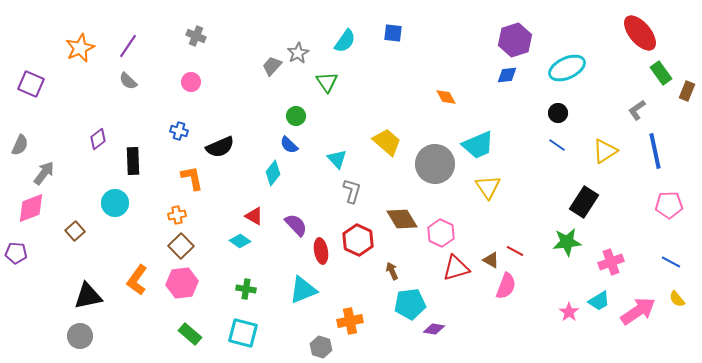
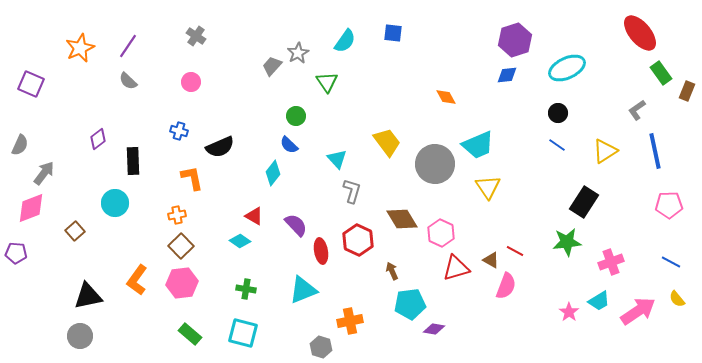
gray cross at (196, 36): rotated 12 degrees clockwise
yellow trapezoid at (387, 142): rotated 12 degrees clockwise
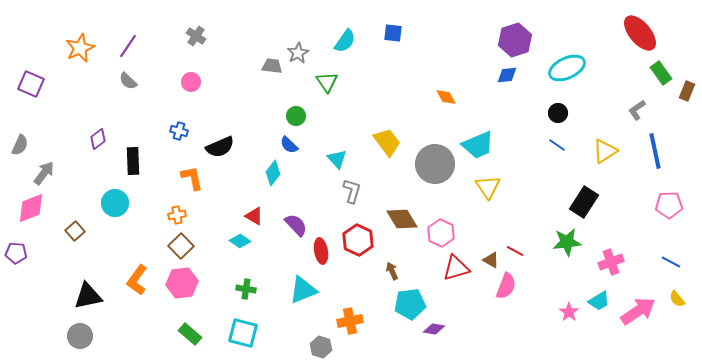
gray trapezoid at (272, 66): rotated 55 degrees clockwise
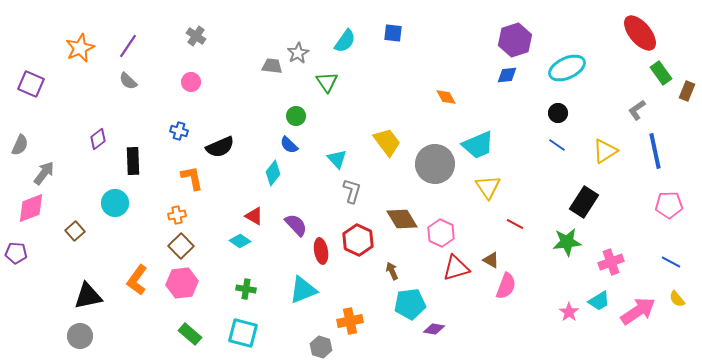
red line at (515, 251): moved 27 px up
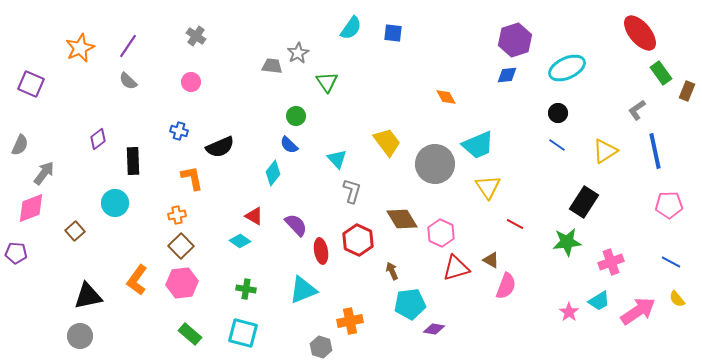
cyan semicircle at (345, 41): moved 6 px right, 13 px up
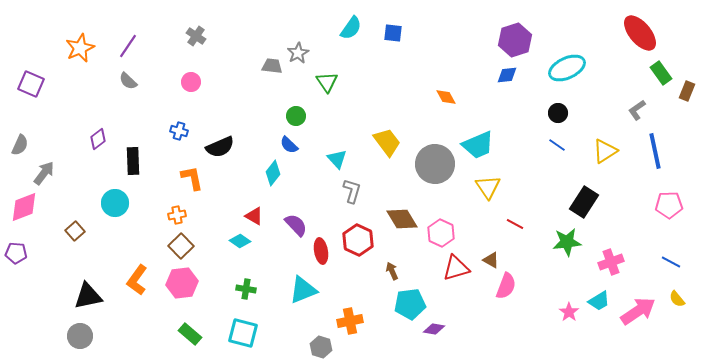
pink diamond at (31, 208): moved 7 px left, 1 px up
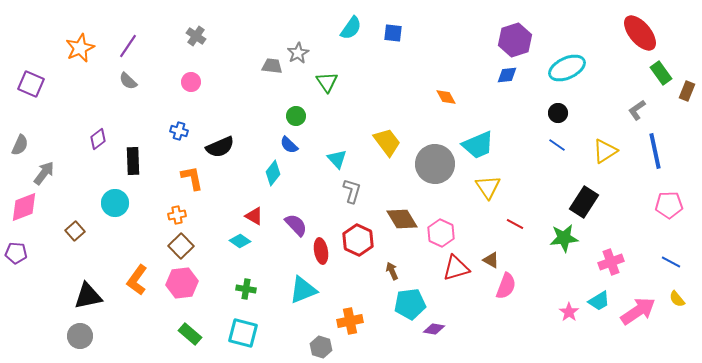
green star at (567, 242): moved 3 px left, 4 px up
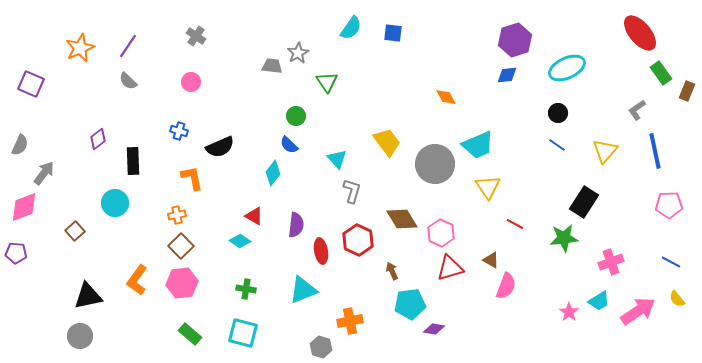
yellow triangle at (605, 151): rotated 16 degrees counterclockwise
purple semicircle at (296, 225): rotated 50 degrees clockwise
red triangle at (456, 268): moved 6 px left
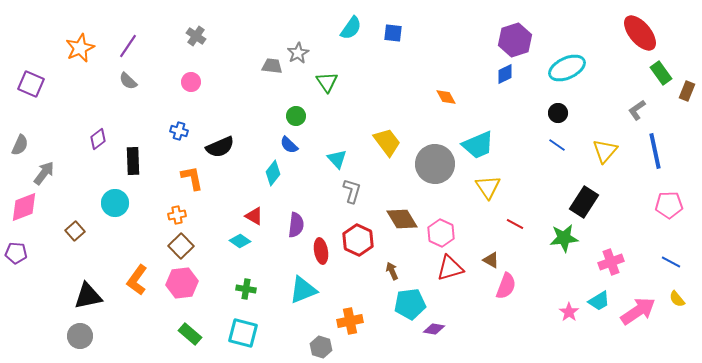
blue diamond at (507, 75): moved 2 px left, 1 px up; rotated 20 degrees counterclockwise
